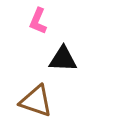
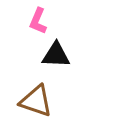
black triangle: moved 7 px left, 4 px up
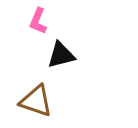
black triangle: moved 5 px right; rotated 16 degrees counterclockwise
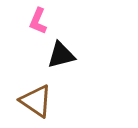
brown triangle: rotated 15 degrees clockwise
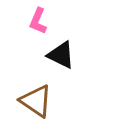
black triangle: rotated 40 degrees clockwise
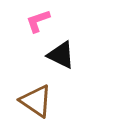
pink L-shape: rotated 48 degrees clockwise
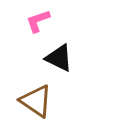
black triangle: moved 2 px left, 3 px down
